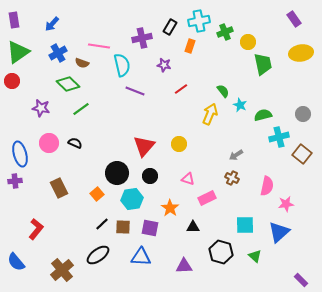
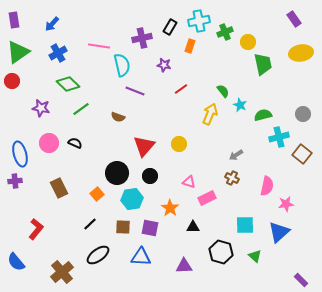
brown semicircle at (82, 63): moved 36 px right, 54 px down
pink triangle at (188, 179): moved 1 px right, 3 px down
black line at (102, 224): moved 12 px left
brown cross at (62, 270): moved 2 px down
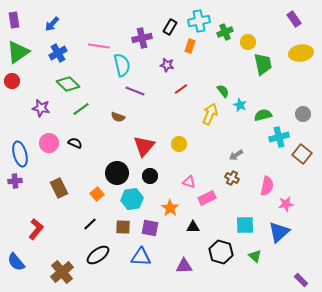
purple star at (164, 65): moved 3 px right
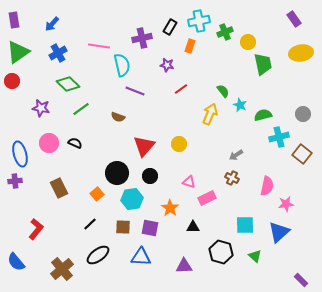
brown cross at (62, 272): moved 3 px up
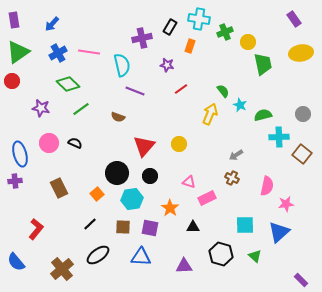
cyan cross at (199, 21): moved 2 px up; rotated 20 degrees clockwise
pink line at (99, 46): moved 10 px left, 6 px down
cyan cross at (279, 137): rotated 12 degrees clockwise
black hexagon at (221, 252): moved 2 px down
